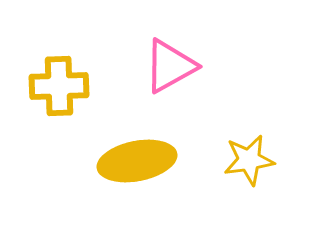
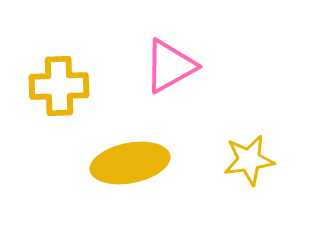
yellow ellipse: moved 7 px left, 2 px down
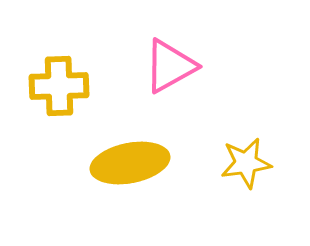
yellow star: moved 3 px left, 3 px down
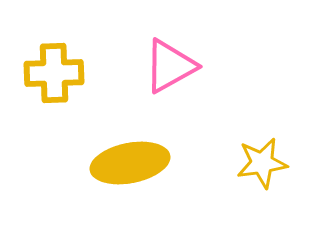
yellow cross: moved 5 px left, 13 px up
yellow star: moved 16 px right
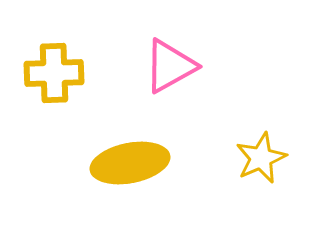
yellow star: moved 1 px left, 5 px up; rotated 15 degrees counterclockwise
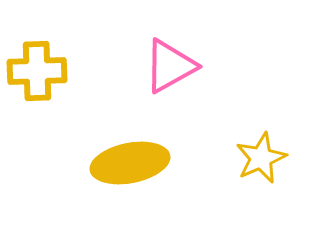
yellow cross: moved 17 px left, 2 px up
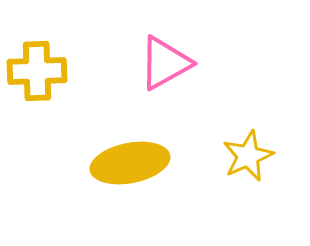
pink triangle: moved 5 px left, 3 px up
yellow star: moved 13 px left, 2 px up
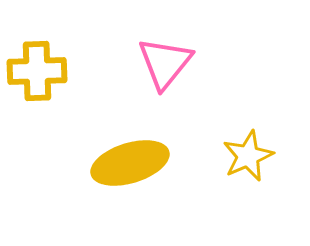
pink triangle: rotated 22 degrees counterclockwise
yellow ellipse: rotated 6 degrees counterclockwise
